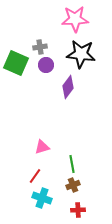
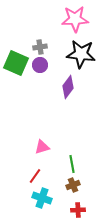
purple circle: moved 6 px left
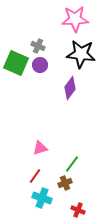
gray cross: moved 2 px left, 1 px up; rotated 32 degrees clockwise
purple diamond: moved 2 px right, 1 px down
pink triangle: moved 2 px left, 1 px down
green line: rotated 48 degrees clockwise
brown cross: moved 8 px left, 2 px up
red cross: rotated 24 degrees clockwise
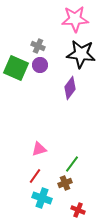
green square: moved 5 px down
pink triangle: moved 1 px left, 1 px down
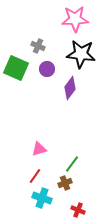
purple circle: moved 7 px right, 4 px down
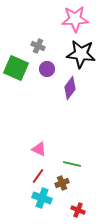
pink triangle: rotated 42 degrees clockwise
green line: rotated 66 degrees clockwise
red line: moved 3 px right
brown cross: moved 3 px left
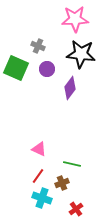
red cross: moved 2 px left, 1 px up; rotated 32 degrees clockwise
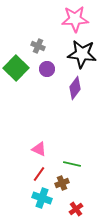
black star: moved 1 px right
green square: rotated 20 degrees clockwise
purple diamond: moved 5 px right
red line: moved 1 px right, 2 px up
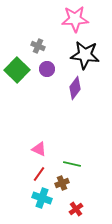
black star: moved 3 px right, 1 px down
green square: moved 1 px right, 2 px down
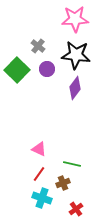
gray cross: rotated 16 degrees clockwise
black star: moved 9 px left
brown cross: moved 1 px right
